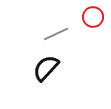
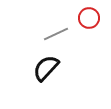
red circle: moved 4 px left, 1 px down
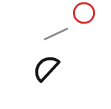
red circle: moved 5 px left, 5 px up
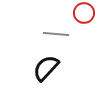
gray line: rotated 30 degrees clockwise
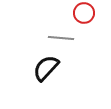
gray line: moved 5 px right, 4 px down
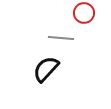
black semicircle: moved 1 px down
